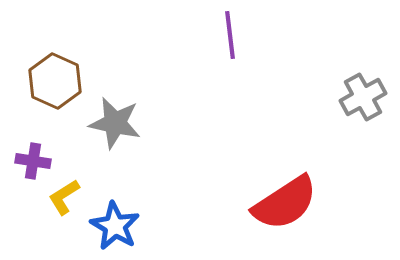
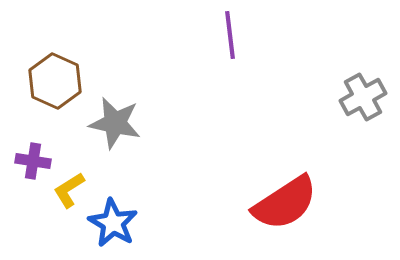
yellow L-shape: moved 5 px right, 7 px up
blue star: moved 2 px left, 3 px up
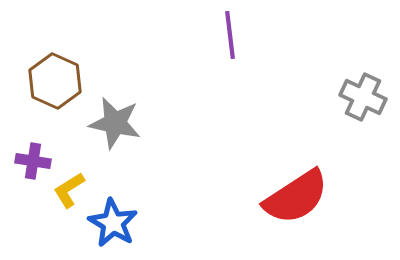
gray cross: rotated 36 degrees counterclockwise
red semicircle: moved 11 px right, 6 px up
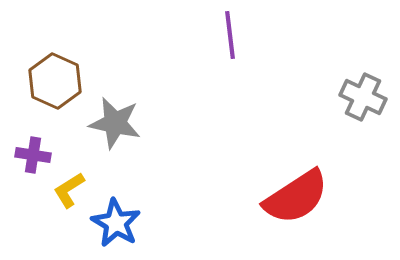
purple cross: moved 6 px up
blue star: moved 3 px right
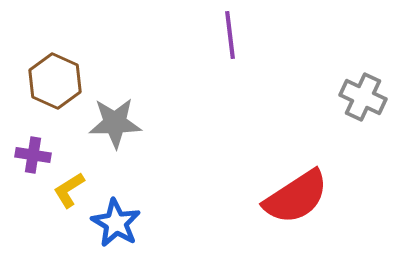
gray star: rotated 14 degrees counterclockwise
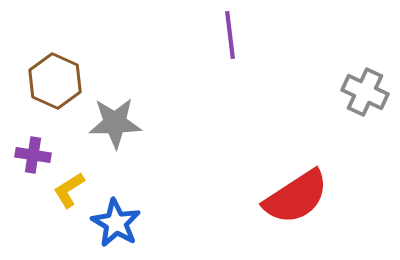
gray cross: moved 2 px right, 5 px up
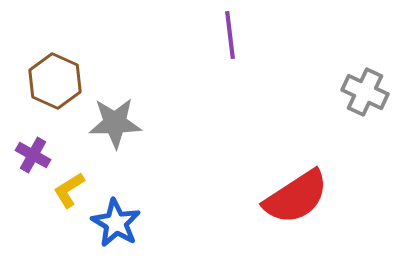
purple cross: rotated 20 degrees clockwise
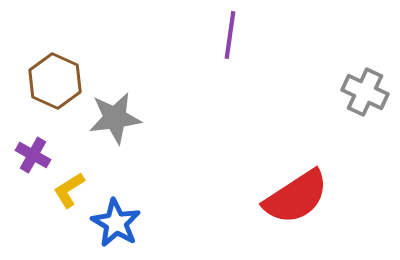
purple line: rotated 15 degrees clockwise
gray star: moved 5 px up; rotated 6 degrees counterclockwise
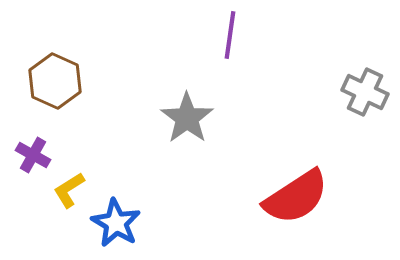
gray star: moved 72 px right; rotated 28 degrees counterclockwise
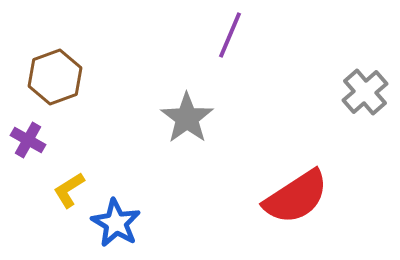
purple line: rotated 15 degrees clockwise
brown hexagon: moved 4 px up; rotated 16 degrees clockwise
gray cross: rotated 24 degrees clockwise
purple cross: moved 5 px left, 15 px up
